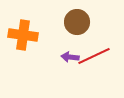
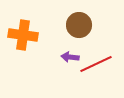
brown circle: moved 2 px right, 3 px down
red line: moved 2 px right, 8 px down
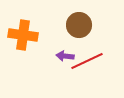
purple arrow: moved 5 px left, 1 px up
red line: moved 9 px left, 3 px up
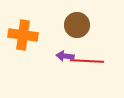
brown circle: moved 2 px left
red line: rotated 28 degrees clockwise
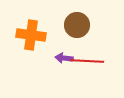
orange cross: moved 8 px right
purple arrow: moved 1 px left, 2 px down
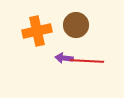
brown circle: moved 1 px left
orange cross: moved 6 px right, 4 px up; rotated 20 degrees counterclockwise
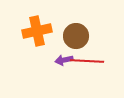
brown circle: moved 11 px down
purple arrow: moved 2 px down; rotated 18 degrees counterclockwise
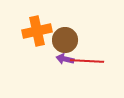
brown circle: moved 11 px left, 4 px down
purple arrow: moved 1 px right, 1 px up; rotated 24 degrees clockwise
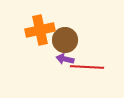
orange cross: moved 3 px right, 1 px up
red line: moved 6 px down
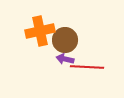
orange cross: moved 1 px down
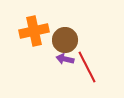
orange cross: moved 6 px left
red line: rotated 60 degrees clockwise
